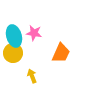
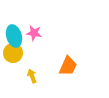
orange trapezoid: moved 7 px right, 13 px down
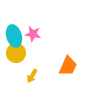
pink star: moved 1 px left, 1 px down
yellow circle: moved 3 px right
yellow arrow: rotated 128 degrees counterclockwise
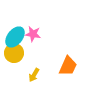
cyan ellipse: moved 1 px right, 1 px down; rotated 55 degrees clockwise
yellow circle: moved 2 px left
yellow arrow: moved 2 px right, 1 px up
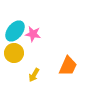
cyan ellipse: moved 6 px up
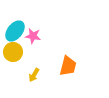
pink star: moved 2 px down
yellow circle: moved 1 px left, 1 px up
orange trapezoid: rotated 10 degrees counterclockwise
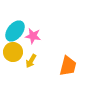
yellow arrow: moved 3 px left, 14 px up
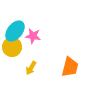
yellow circle: moved 1 px left, 5 px up
yellow arrow: moved 7 px down
orange trapezoid: moved 2 px right, 1 px down
